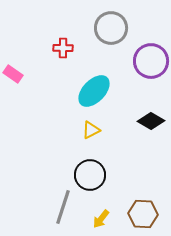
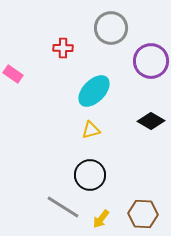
yellow triangle: rotated 12 degrees clockwise
gray line: rotated 76 degrees counterclockwise
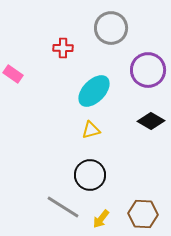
purple circle: moved 3 px left, 9 px down
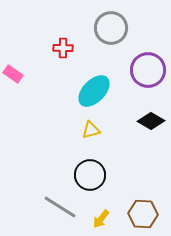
gray line: moved 3 px left
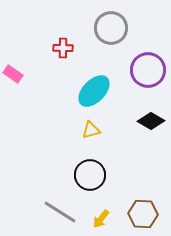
gray line: moved 5 px down
